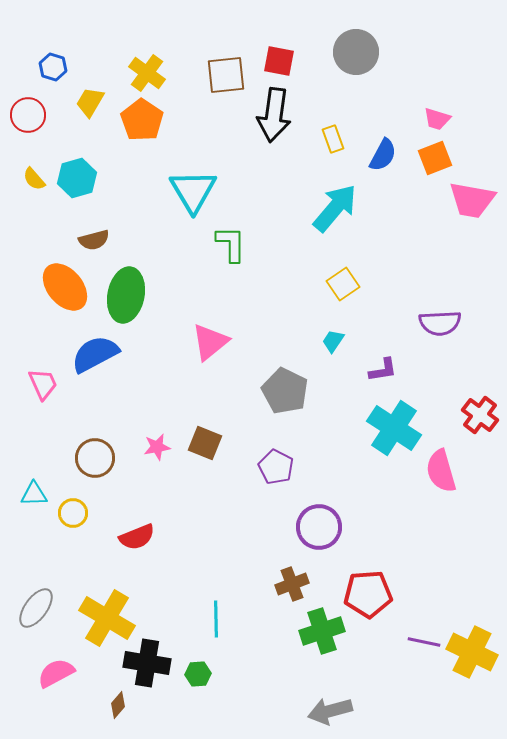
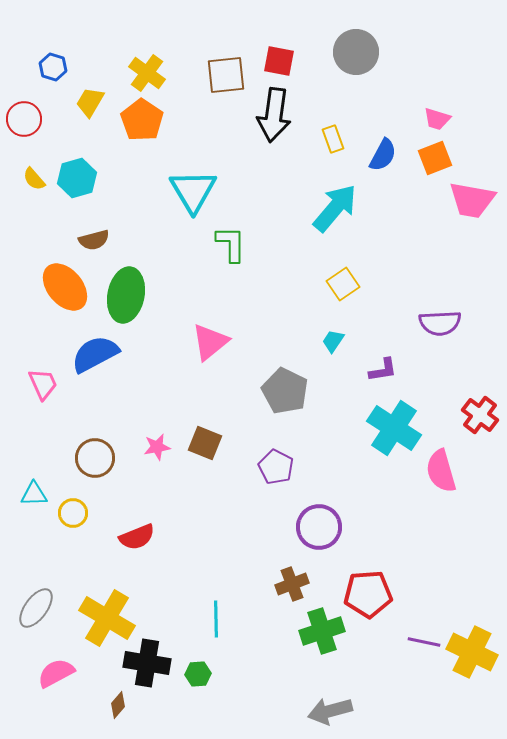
red circle at (28, 115): moved 4 px left, 4 px down
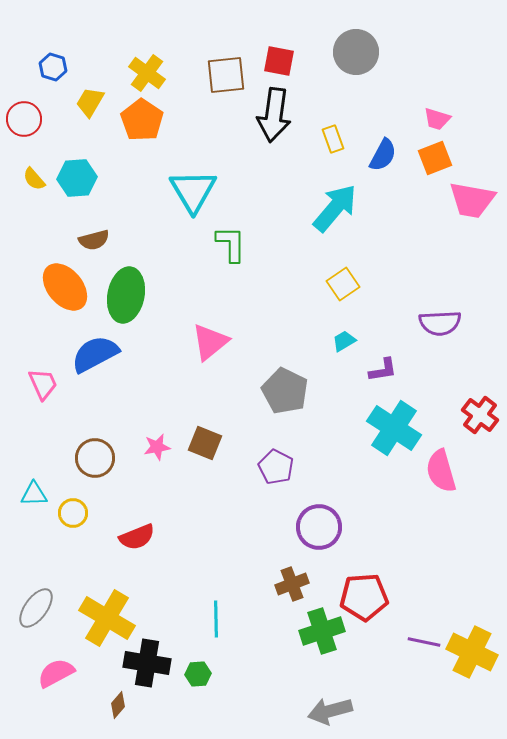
cyan hexagon at (77, 178): rotated 12 degrees clockwise
cyan trapezoid at (333, 341): moved 11 px right; rotated 25 degrees clockwise
red pentagon at (368, 594): moved 4 px left, 3 px down
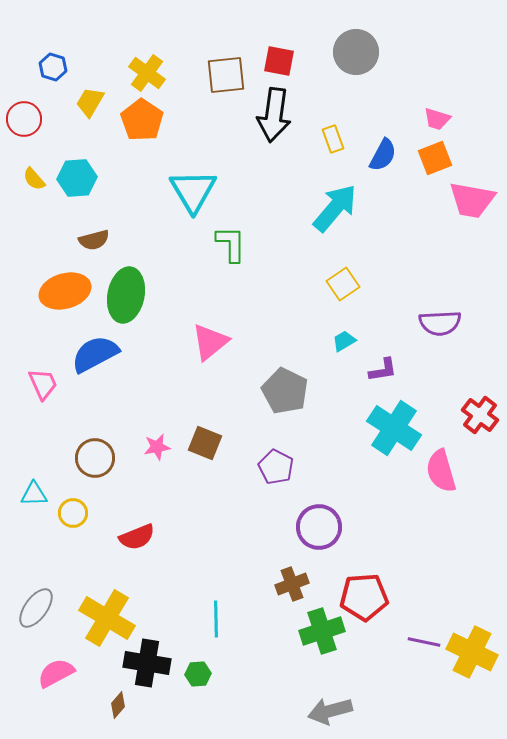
orange ellipse at (65, 287): moved 4 px down; rotated 66 degrees counterclockwise
